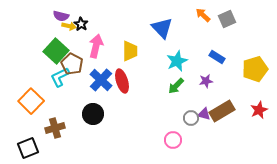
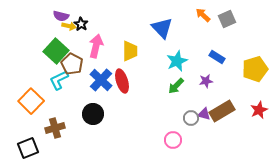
cyan L-shape: moved 1 px left, 3 px down
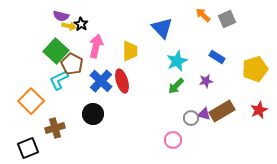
blue cross: moved 1 px down
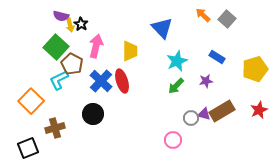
gray square: rotated 24 degrees counterclockwise
yellow arrow: moved 1 px right, 1 px up; rotated 64 degrees clockwise
green square: moved 4 px up
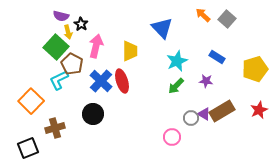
yellow arrow: moved 2 px left, 7 px down
purple star: rotated 16 degrees clockwise
purple triangle: rotated 16 degrees clockwise
pink circle: moved 1 px left, 3 px up
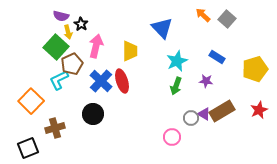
brown pentagon: rotated 20 degrees clockwise
green arrow: rotated 24 degrees counterclockwise
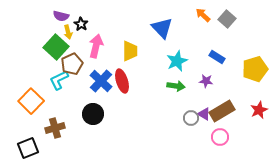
green arrow: rotated 102 degrees counterclockwise
pink circle: moved 48 px right
